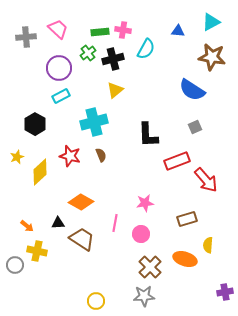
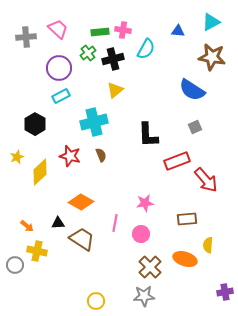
brown rectangle: rotated 12 degrees clockwise
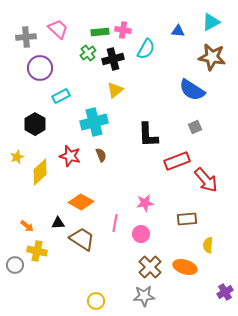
purple circle: moved 19 px left
orange ellipse: moved 8 px down
purple cross: rotated 21 degrees counterclockwise
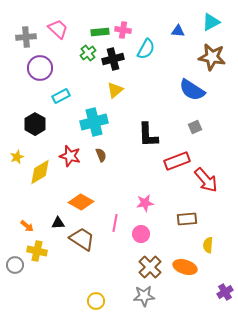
yellow diamond: rotated 12 degrees clockwise
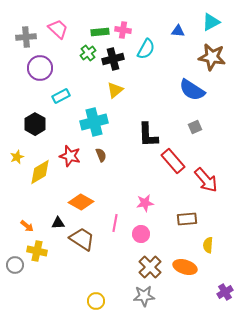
red rectangle: moved 4 px left; rotated 70 degrees clockwise
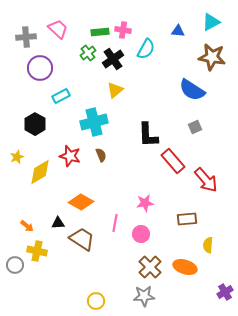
black cross: rotated 20 degrees counterclockwise
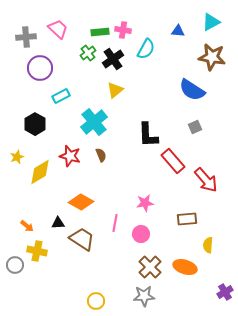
cyan cross: rotated 24 degrees counterclockwise
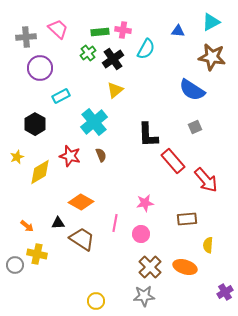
yellow cross: moved 3 px down
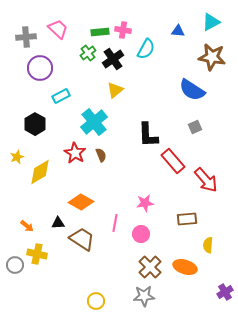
red star: moved 5 px right, 3 px up; rotated 15 degrees clockwise
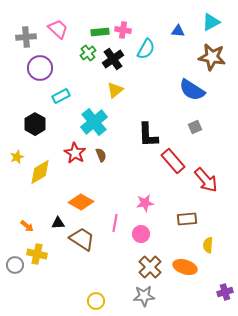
purple cross: rotated 14 degrees clockwise
